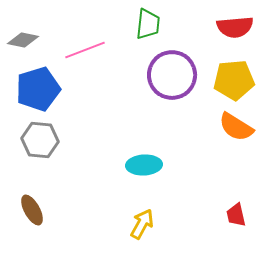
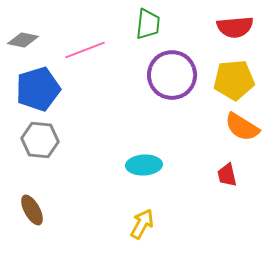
orange semicircle: moved 6 px right
red trapezoid: moved 9 px left, 40 px up
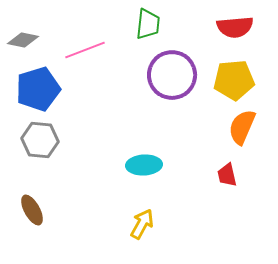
orange semicircle: rotated 81 degrees clockwise
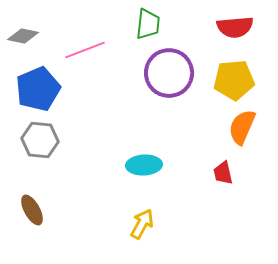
gray diamond: moved 4 px up
purple circle: moved 3 px left, 2 px up
blue pentagon: rotated 6 degrees counterclockwise
red trapezoid: moved 4 px left, 2 px up
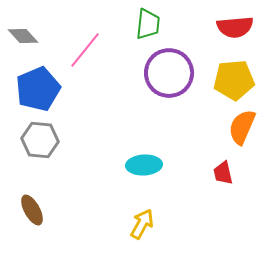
gray diamond: rotated 36 degrees clockwise
pink line: rotated 30 degrees counterclockwise
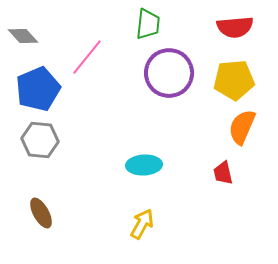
pink line: moved 2 px right, 7 px down
brown ellipse: moved 9 px right, 3 px down
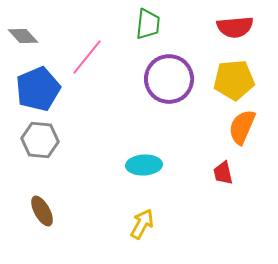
purple circle: moved 6 px down
brown ellipse: moved 1 px right, 2 px up
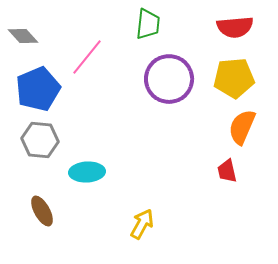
yellow pentagon: moved 2 px up
cyan ellipse: moved 57 px left, 7 px down
red trapezoid: moved 4 px right, 2 px up
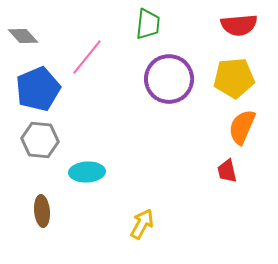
red semicircle: moved 4 px right, 2 px up
brown ellipse: rotated 24 degrees clockwise
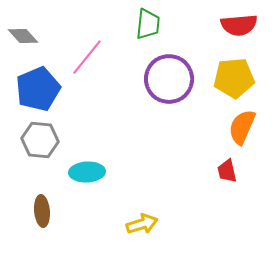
yellow arrow: rotated 44 degrees clockwise
